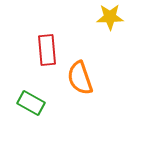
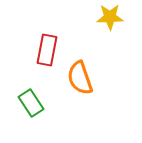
red rectangle: rotated 16 degrees clockwise
green rectangle: rotated 28 degrees clockwise
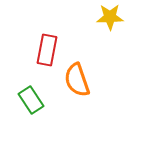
orange semicircle: moved 3 px left, 2 px down
green rectangle: moved 3 px up
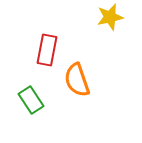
yellow star: rotated 12 degrees counterclockwise
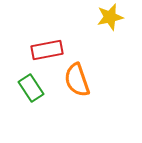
red rectangle: rotated 68 degrees clockwise
green rectangle: moved 12 px up
